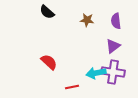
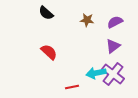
black semicircle: moved 1 px left, 1 px down
purple semicircle: moved 1 px left, 1 px down; rotated 70 degrees clockwise
red semicircle: moved 10 px up
purple cross: moved 2 px down; rotated 30 degrees clockwise
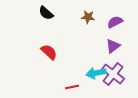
brown star: moved 1 px right, 3 px up
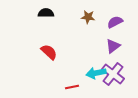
black semicircle: rotated 140 degrees clockwise
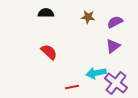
purple cross: moved 3 px right, 9 px down
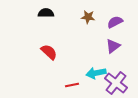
red line: moved 2 px up
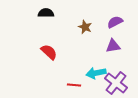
brown star: moved 3 px left, 10 px down; rotated 16 degrees clockwise
purple triangle: rotated 28 degrees clockwise
red line: moved 2 px right; rotated 16 degrees clockwise
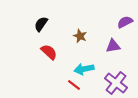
black semicircle: moved 5 px left, 11 px down; rotated 56 degrees counterclockwise
purple semicircle: moved 10 px right
brown star: moved 5 px left, 9 px down
cyan arrow: moved 12 px left, 4 px up
red line: rotated 32 degrees clockwise
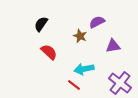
purple semicircle: moved 28 px left
purple cross: moved 4 px right
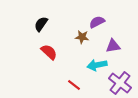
brown star: moved 2 px right, 1 px down; rotated 16 degrees counterclockwise
cyan arrow: moved 13 px right, 4 px up
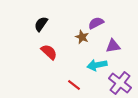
purple semicircle: moved 1 px left, 1 px down
brown star: rotated 16 degrees clockwise
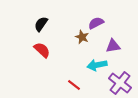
red semicircle: moved 7 px left, 2 px up
